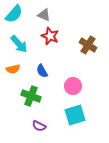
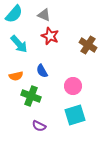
orange semicircle: moved 3 px right, 7 px down
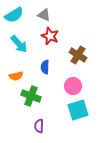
cyan semicircle: moved 1 px down; rotated 18 degrees clockwise
brown cross: moved 10 px left, 10 px down
blue semicircle: moved 3 px right, 4 px up; rotated 32 degrees clockwise
cyan square: moved 3 px right, 5 px up
purple semicircle: rotated 64 degrees clockwise
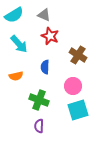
green cross: moved 8 px right, 4 px down
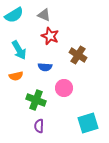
cyan arrow: moved 6 px down; rotated 12 degrees clockwise
blue semicircle: rotated 88 degrees counterclockwise
pink circle: moved 9 px left, 2 px down
green cross: moved 3 px left
cyan square: moved 10 px right, 13 px down
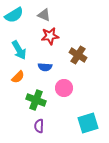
red star: rotated 30 degrees counterclockwise
orange semicircle: moved 2 px right, 1 px down; rotated 32 degrees counterclockwise
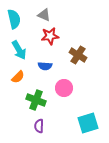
cyan semicircle: moved 4 px down; rotated 72 degrees counterclockwise
blue semicircle: moved 1 px up
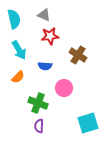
green cross: moved 2 px right, 3 px down
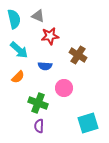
gray triangle: moved 6 px left, 1 px down
cyan arrow: rotated 18 degrees counterclockwise
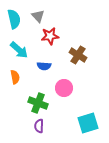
gray triangle: rotated 24 degrees clockwise
blue semicircle: moved 1 px left
orange semicircle: moved 3 px left; rotated 56 degrees counterclockwise
